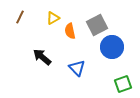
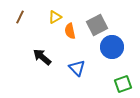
yellow triangle: moved 2 px right, 1 px up
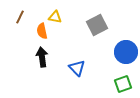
yellow triangle: rotated 40 degrees clockwise
orange semicircle: moved 28 px left
blue circle: moved 14 px right, 5 px down
black arrow: rotated 42 degrees clockwise
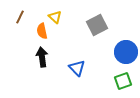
yellow triangle: rotated 32 degrees clockwise
green square: moved 3 px up
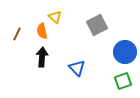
brown line: moved 3 px left, 17 px down
blue circle: moved 1 px left
black arrow: rotated 12 degrees clockwise
